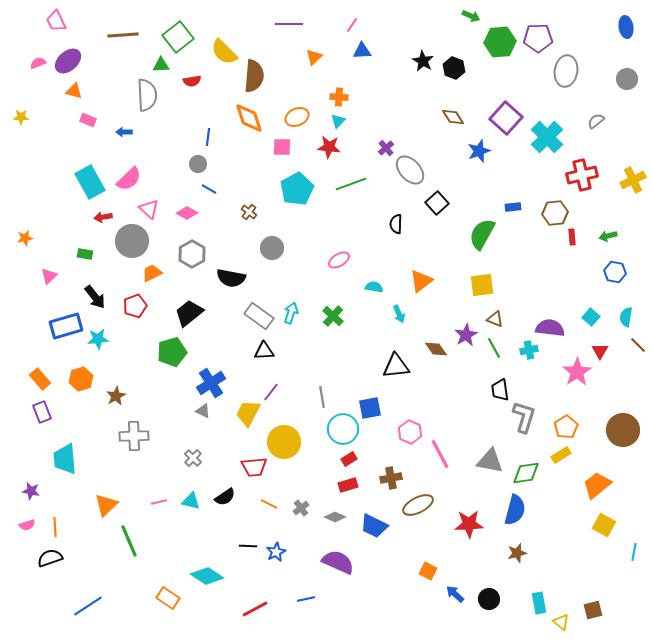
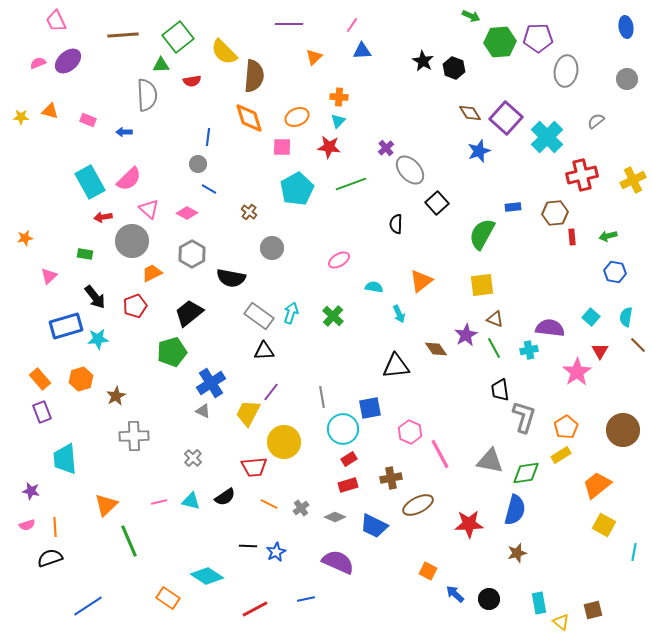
orange triangle at (74, 91): moved 24 px left, 20 px down
brown diamond at (453, 117): moved 17 px right, 4 px up
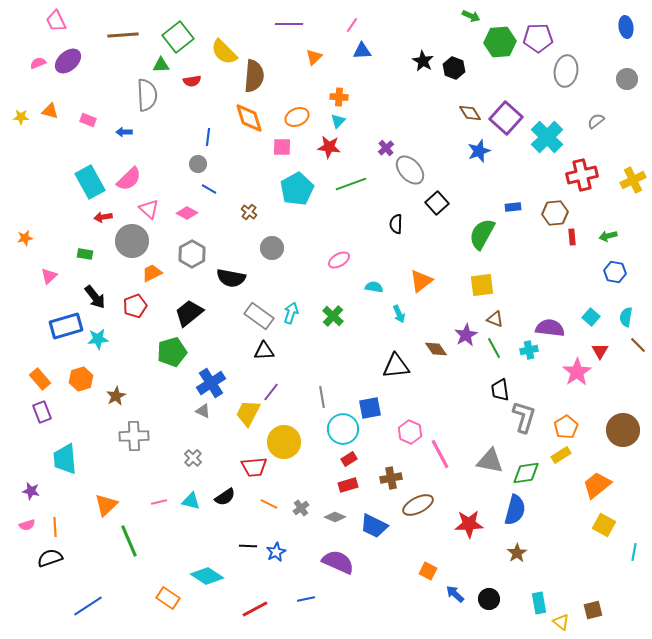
brown star at (517, 553): rotated 18 degrees counterclockwise
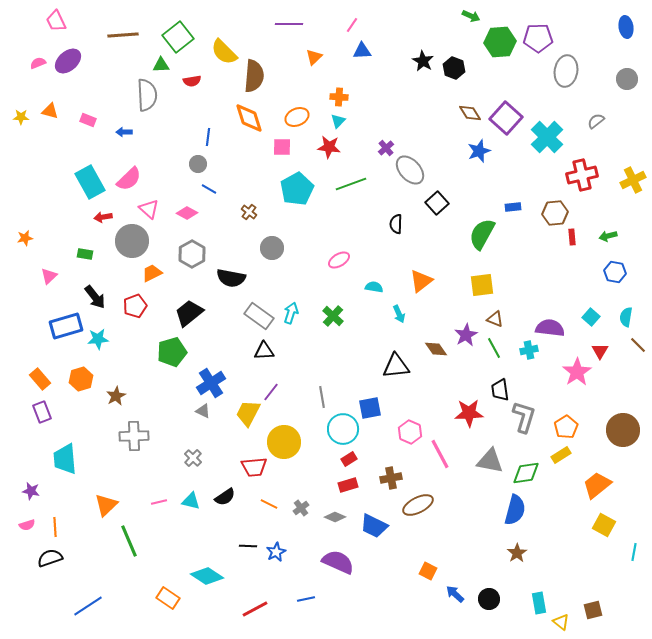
red star at (469, 524): moved 111 px up
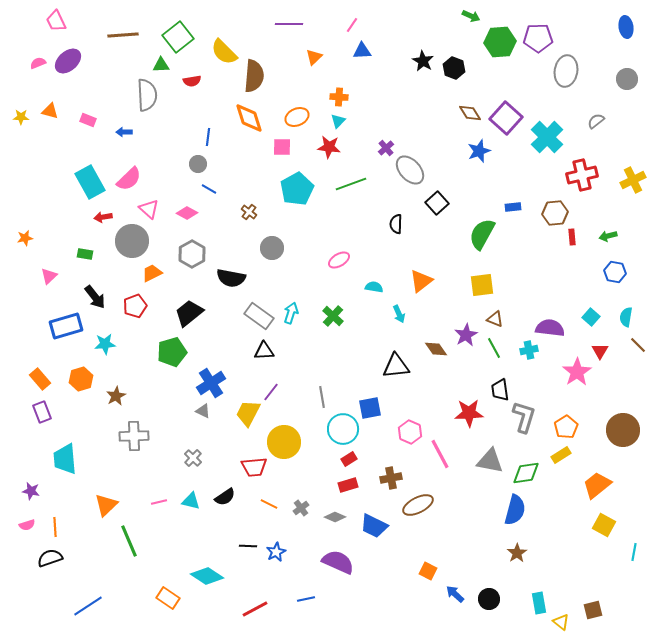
cyan star at (98, 339): moved 7 px right, 5 px down
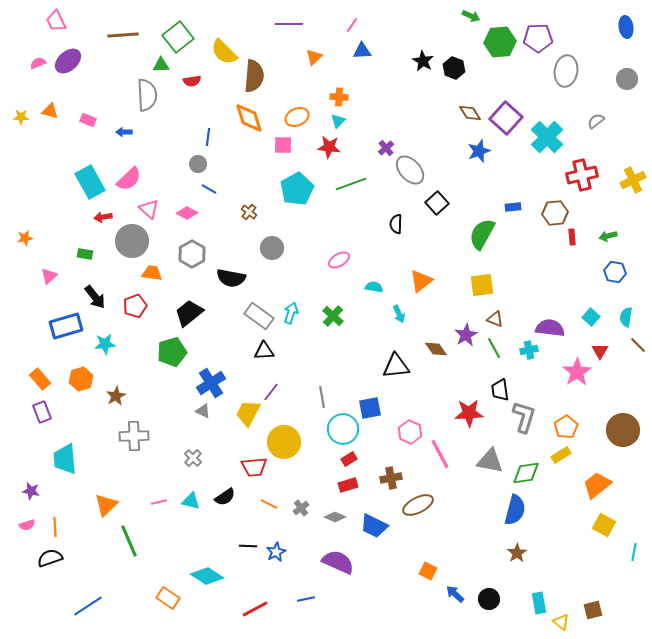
pink square at (282, 147): moved 1 px right, 2 px up
orange trapezoid at (152, 273): rotated 35 degrees clockwise
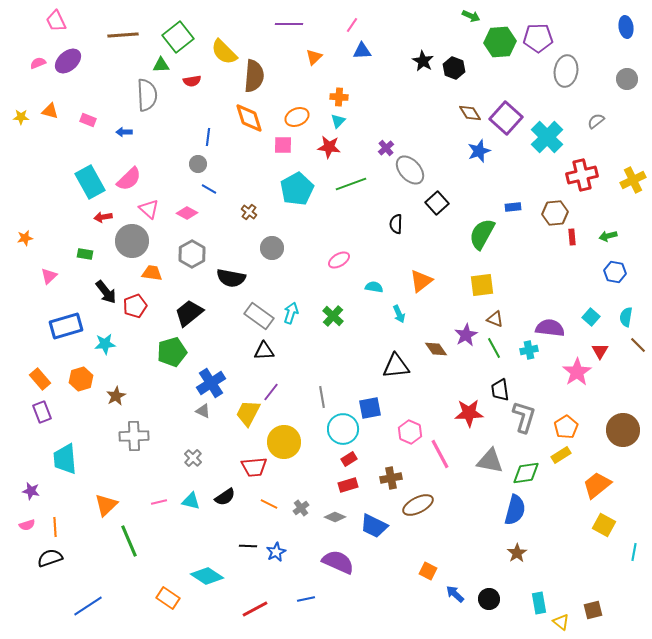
black arrow at (95, 297): moved 11 px right, 5 px up
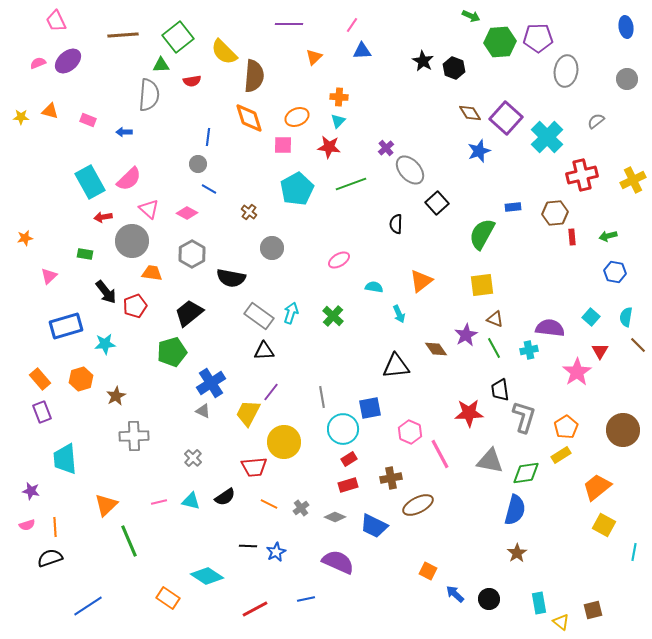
gray semicircle at (147, 95): moved 2 px right; rotated 8 degrees clockwise
orange trapezoid at (597, 485): moved 2 px down
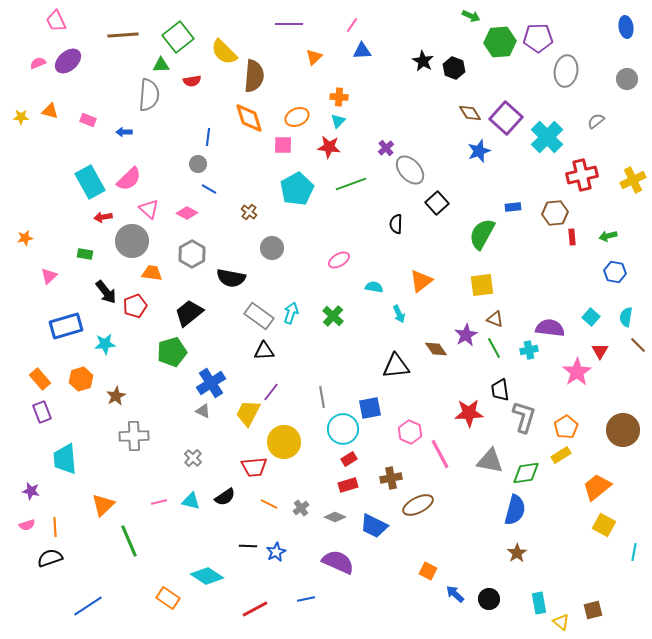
orange triangle at (106, 505): moved 3 px left
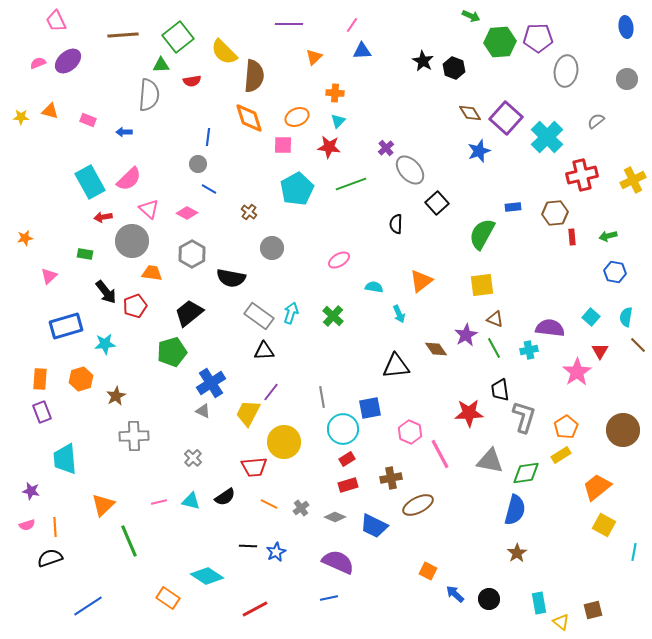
orange cross at (339, 97): moved 4 px left, 4 px up
orange rectangle at (40, 379): rotated 45 degrees clockwise
red rectangle at (349, 459): moved 2 px left
blue line at (306, 599): moved 23 px right, 1 px up
